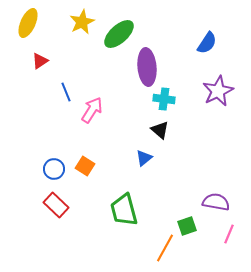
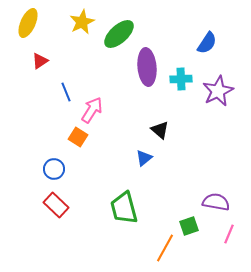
cyan cross: moved 17 px right, 20 px up; rotated 10 degrees counterclockwise
orange square: moved 7 px left, 29 px up
green trapezoid: moved 2 px up
green square: moved 2 px right
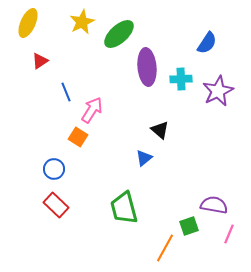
purple semicircle: moved 2 px left, 3 px down
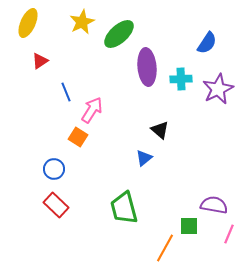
purple star: moved 2 px up
green square: rotated 18 degrees clockwise
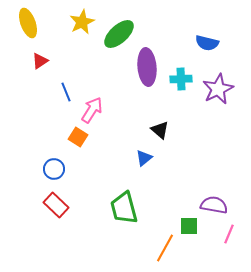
yellow ellipse: rotated 44 degrees counterclockwise
blue semicircle: rotated 70 degrees clockwise
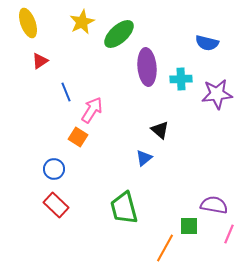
purple star: moved 1 px left, 5 px down; rotated 20 degrees clockwise
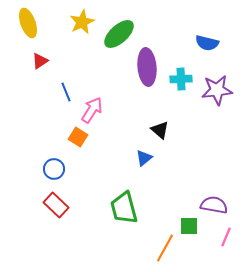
purple star: moved 4 px up
pink line: moved 3 px left, 3 px down
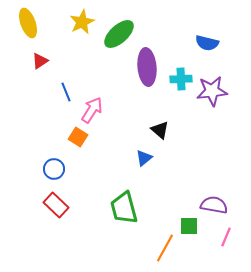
purple star: moved 5 px left, 1 px down
